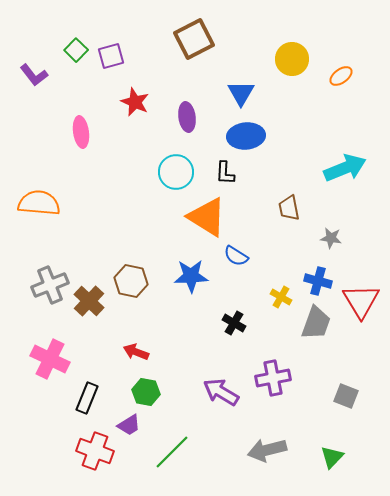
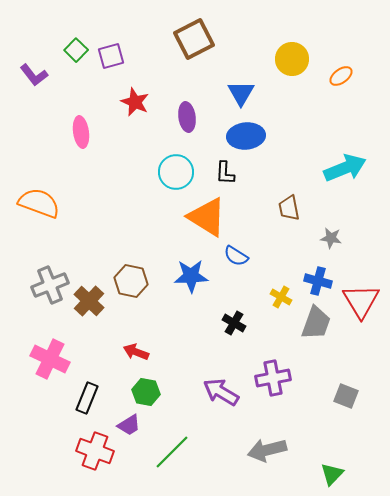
orange semicircle: rotated 15 degrees clockwise
green triangle: moved 17 px down
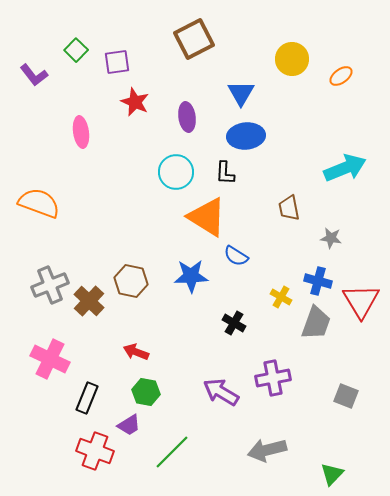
purple square: moved 6 px right, 6 px down; rotated 8 degrees clockwise
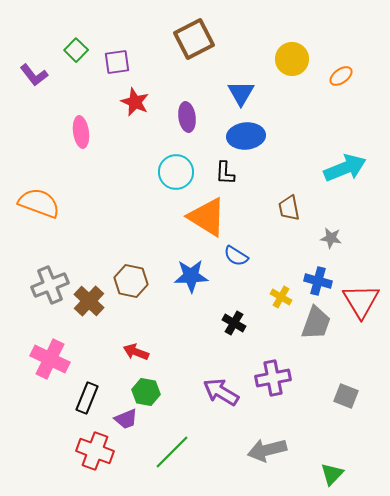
purple trapezoid: moved 3 px left, 6 px up; rotated 10 degrees clockwise
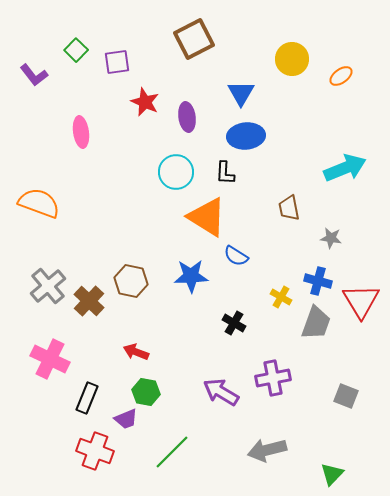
red star: moved 10 px right
gray cross: moved 2 px left, 1 px down; rotated 18 degrees counterclockwise
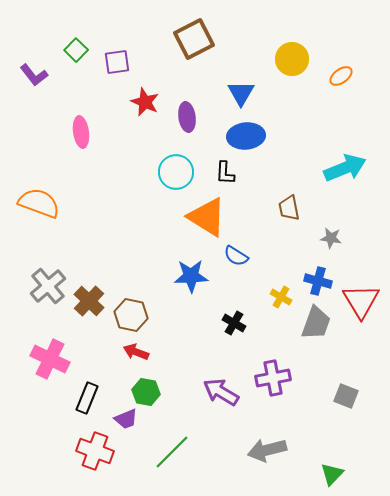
brown hexagon: moved 34 px down
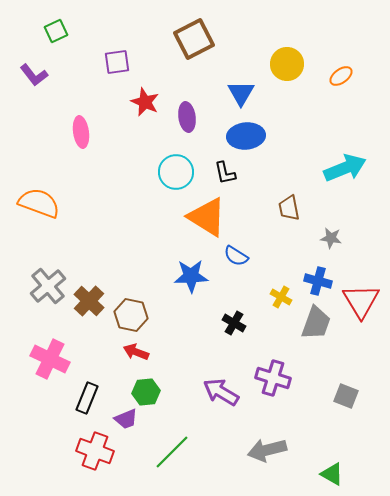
green square: moved 20 px left, 19 px up; rotated 20 degrees clockwise
yellow circle: moved 5 px left, 5 px down
black L-shape: rotated 15 degrees counterclockwise
purple cross: rotated 28 degrees clockwise
green hexagon: rotated 16 degrees counterclockwise
green triangle: rotated 45 degrees counterclockwise
